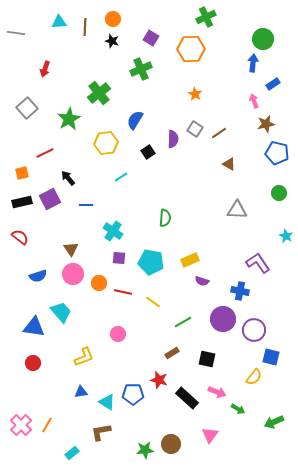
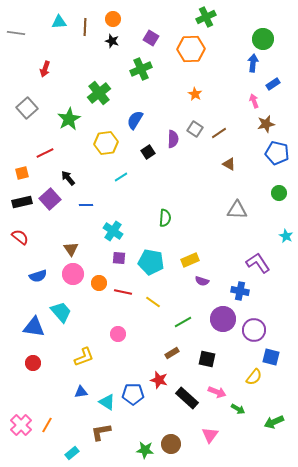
purple square at (50, 199): rotated 15 degrees counterclockwise
green star at (145, 450): rotated 12 degrees clockwise
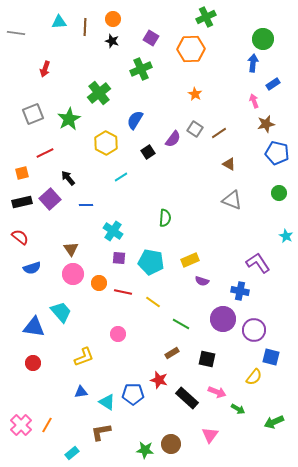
gray square at (27, 108): moved 6 px right, 6 px down; rotated 20 degrees clockwise
purple semicircle at (173, 139): rotated 36 degrees clockwise
yellow hexagon at (106, 143): rotated 25 degrees counterclockwise
gray triangle at (237, 210): moved 5 px left, 10 px up; rotated 20 degrees clockwise
blue semicircle at (38, 276): moved 6 px left, 8 px up
green line at (183, 322): moved 2 px left, 2 px down; rotated 60 degrees clockwise
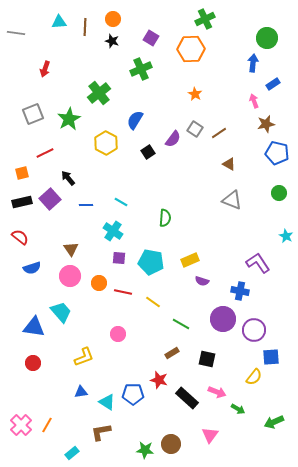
green cross at (206, 17): moved 1 px left, 2 px down
green circle at (263, 39): moved 4 px right, 1 px up
cyan line at (121, 177): moved 25 px down; rotated 64 degrees clockwise
pink circle at (73, 274): moved 3 px left, 2 px down
blue square at (271, 357): rotated 18 degrees counterclockwise
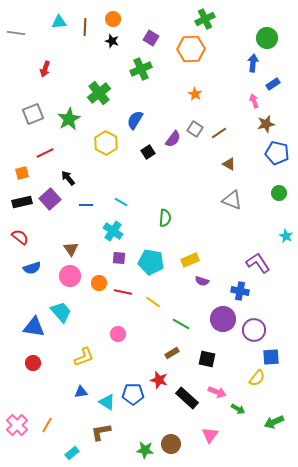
yellow semicircle at (254, 377): moved 3 px right, 1 px down
pink cross at (21, 425): moved 4 px left
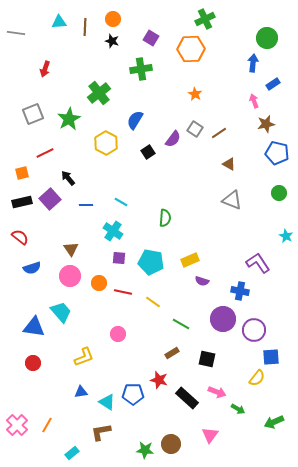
green cross at (141, 69): rotated 15 degrees clockwise
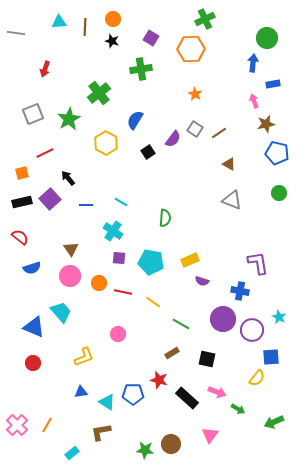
blue rectangle at (273, 84): rotated 24 degrees clockwise
cyan star at (286, 236): moved 7 px left, 81 px down
purple L-shape at (258, 263): rotated 25 degrees clockwise
blue triangle at (34, 327): rotated 15 degrees clockwise
purple circle at (254, 330): moved 2 px left
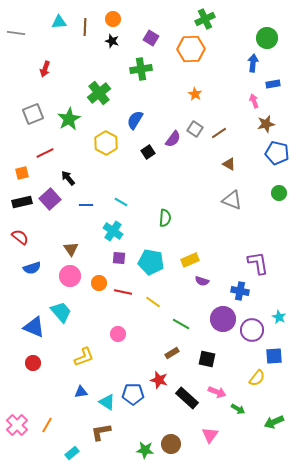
blue square at (271, 357): moved 3 px right, 1 px up
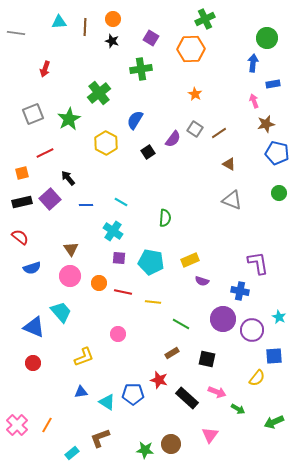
yellow line at (153, 302): rotated 28 degrees counterclockwise
brown L-shape at (101, 432): moved 1 px left, 6 px down; rotated 10 degrees counterclockwise
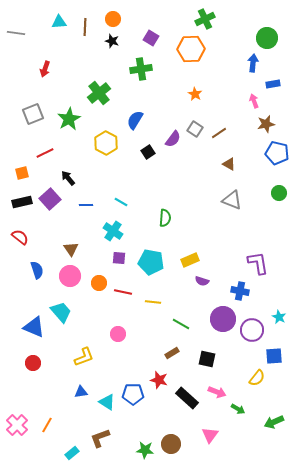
blue semicircle at (32, 268): moved 5 px right, 2 px down; rotated 90 degrees counterclockwise
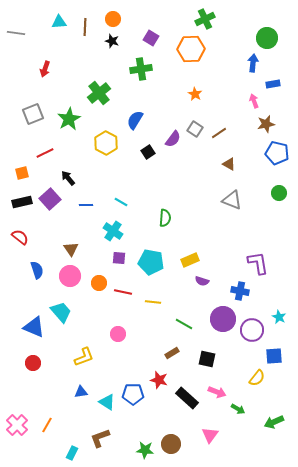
green line at (181, 324): moved 3 px right
cyan rectangle at (72, 453): rotated 24 degrees counterclockwise
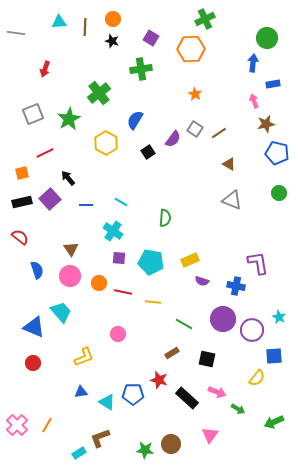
blue cross at (240, 291): moved 4 px left, 5 px up
cyan rectangle at (72, 453): moved 7 px right; rotated 32 degrees clockwise
